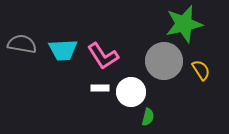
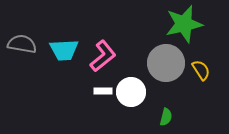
cyan trapezoid: moved 1 px right
pink L-shape: rotated 96 degrees counterclockwise
gray circle: moved 2 px right, 2 px down
white rectangle: moved 3 px right, 3 px down
green semicircle: moved 18 px right
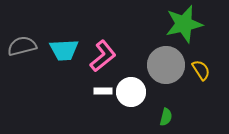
gray semicircle: moved 2 px down; rotated 24 degrees counterclockwise
gray circle: moved 2 px down
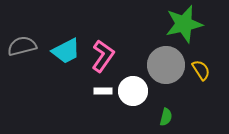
cyan trapezoid: moved 2 px right, 1 px down; rotated 24 degrees counterclockwise
pink L-shape: rotated 16 degrees counterclockwise
white circle: moved 2 px right, 1 px up
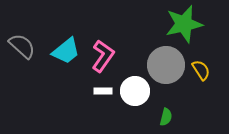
gray semicircle: rotated 56 degrees clockwise
cyan trapezoid: rotated 12 degrees counterclockwise
white circle: moved 2 px right
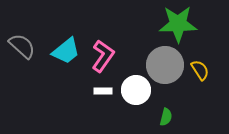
green star: moved 6 px left; rotated 12 degrees clockwise
gray circle: moved 1 px left
yellow semicircle: moved 1 px left
white circle: moved 1 px right, 1 px up
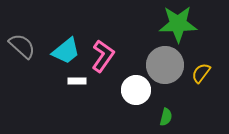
yellow semicircle: moved 1 px right, 3 px down; rotated 110 degrees counterclockwise
white rectangle: moved 26 px left, 10 px up
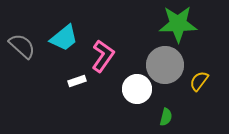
cyan trapezoid: moved 2 px left, 13 px up
yellow semicircle: moved 2 px left, 8 px down
white rectangle: rotated 18 degrees counterclockwise
white circle: moved 1 px right, 1 px up
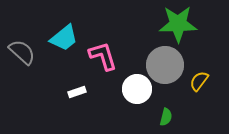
gray semicircle: moved 6 px down
pink L-shape: rotated 52 degrees counterclockwise
white rectangle: moved 11 px down
